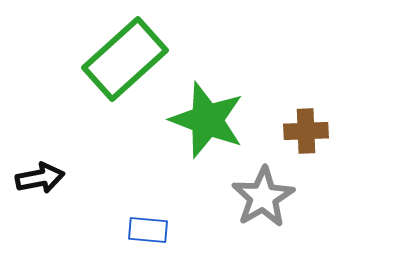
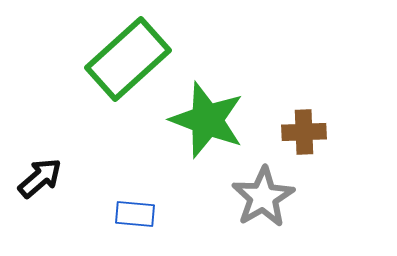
green rectangle: moved 3 px right
brown cross: moved 2 px left, 1 px down
black arrow: rotated 30 degrees counterclockwise
blue rectangle: moved 13 px left, 16 px up
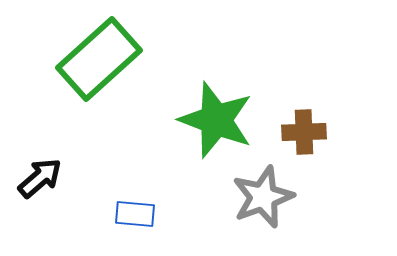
green rectangle: moved 29 px left
green star: moved 9 px right
gray star: rotated 10 degrees clockwise
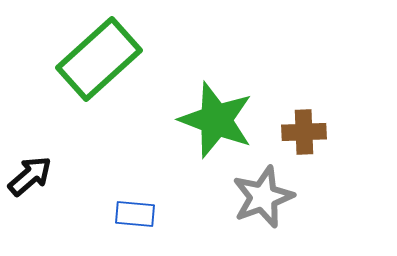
black arrow: moved 10 px left, 2 px up
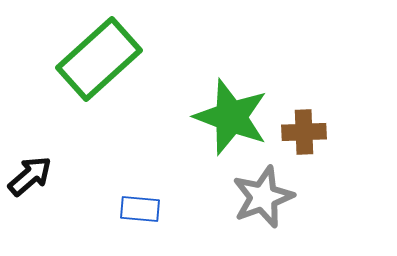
green star: moved 15 px right, 3 px up
blue rectangle: moved 5 px right, 5 px up
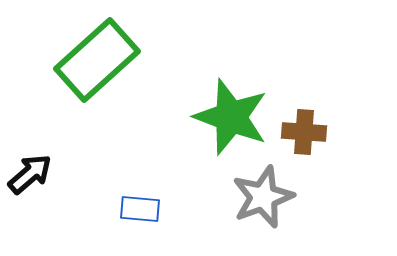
green rectangle: moved 2 px left, 1 px down
brown cross: rotated 6 degrees clockwise
black arrow: moved 2 px up
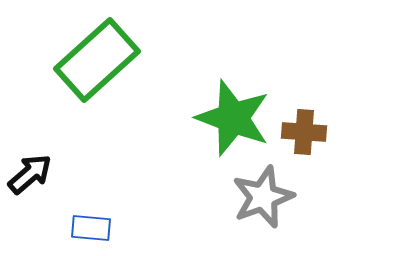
green star: moved 2 px right, 1 px down
blue rectangle: moved 49 px left, 19 px down
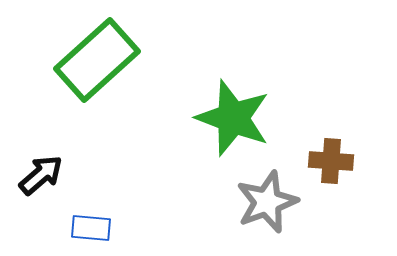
brown cross: moved 27 px right, 29 px down
black arrow: moved 11 px right, 1 px down
gray star: moved 4 px right, 5 px down
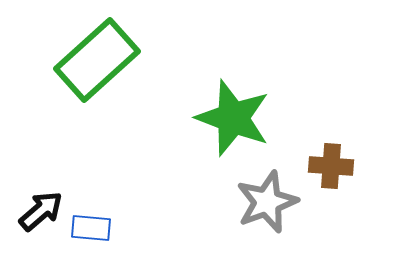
brown cross: moved 5 px down
black arrow: moved 36 px down
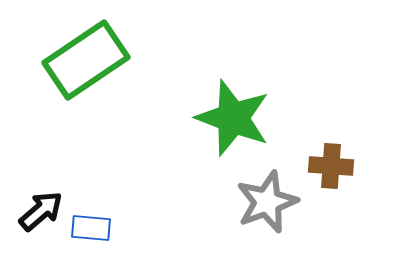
green rectangle: moved 11 px left; rotated 8 degrees clockwise
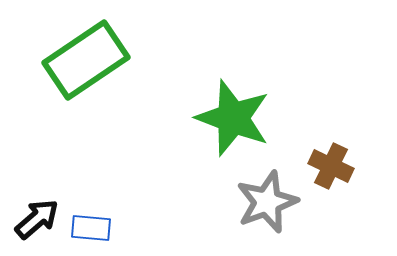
brown cross: rotated 21 degrees clockwise
black arrow: moved 4 px left, 8 px down
